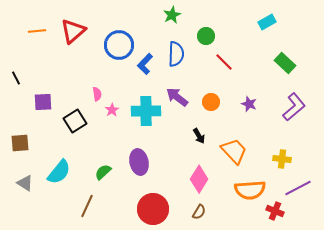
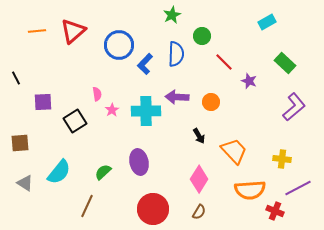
green circle: moved 4 px left
purple arrow: rotated 35 degrees counterclockwise
purple star: moved 23 px up
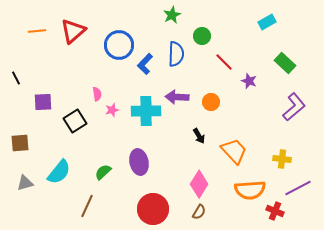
pink star: rotated 16 degrees clockwise
pink diamond: moved 5 px down
gray triangle: rotated 48 degrees counterclockwise
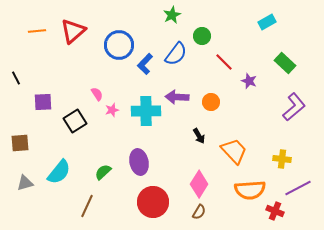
blue semicircle: rotated 35 degrees clockwise
pink semicircle: rotated 24 degrees counterclockwise
red circle: moved 7 px up
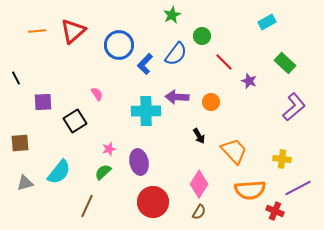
pink star: moved 3 px left, 39 px down
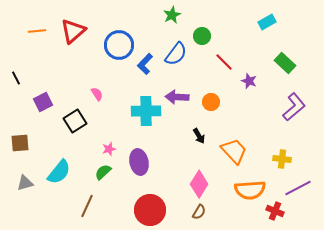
purple square: rotated 24 degrees counterclockwise
red circle: moved 3 px left, 8 px down
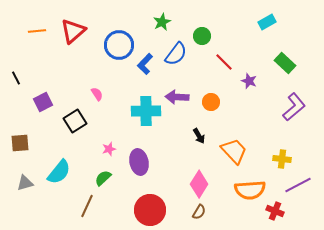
green star: moved 10 px left, 7 px down
green semicircle: moved 6 px down
purple line: moved 3 px up
